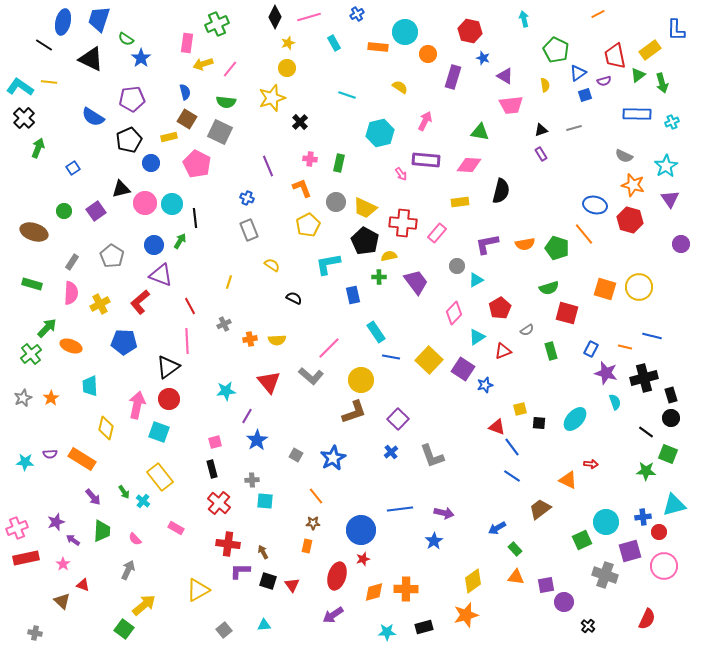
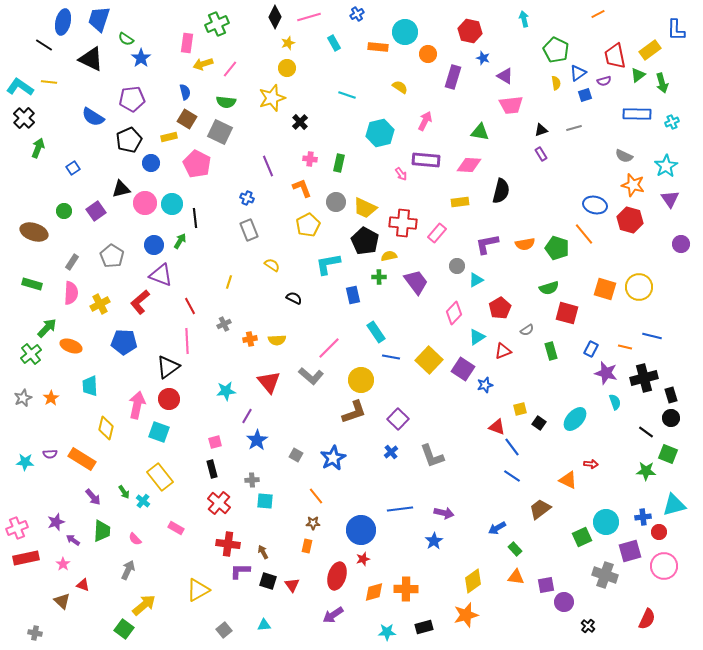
yellow semicircle at (545, 85): moved 11 px right, 2 px up
black square at (539, 423): rotated 32 degrees clockwise
green square at (582, 540): moved 3 px up
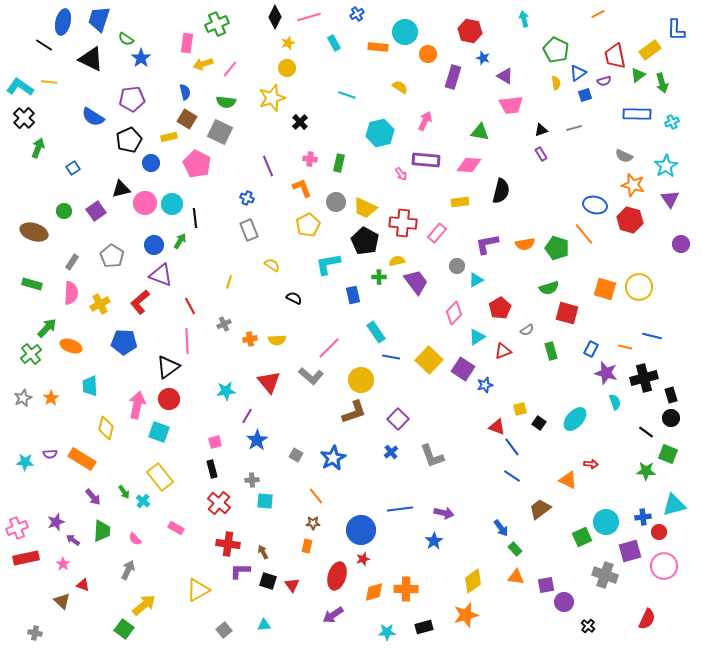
yellow semicircle at (389, 256): moved 8 px right, 5 px down
blue arrow at (497, 528): moved 4 px right; rotated 96 degrees counterclockwise
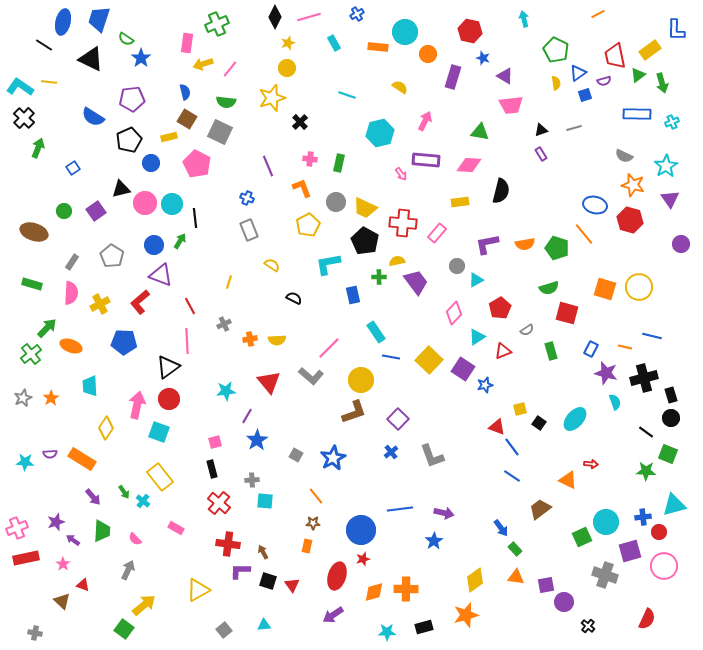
yellow diamond at (106, 428): rotated 20 degrees clockwise
yellow diamond at (473, 581): moved 2 px right, 1 px up
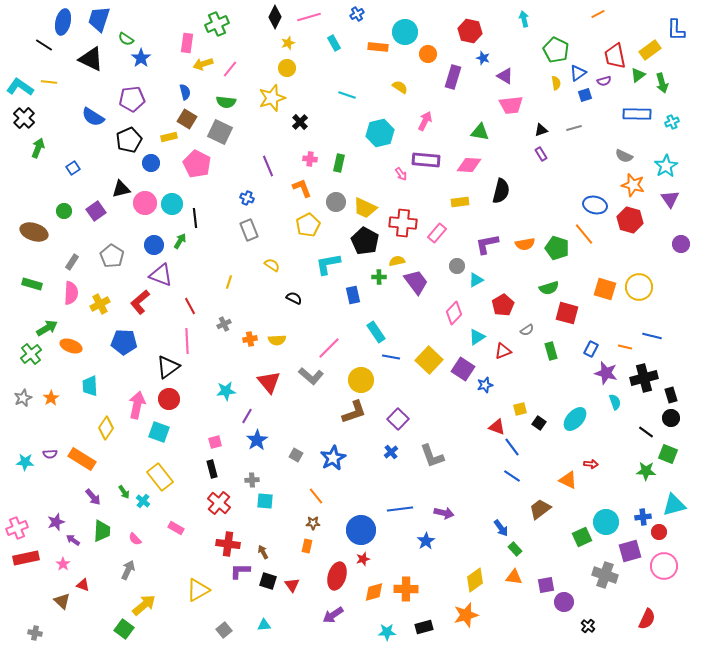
red pentagon at (500, 308): moved 3 px right, 3 px up
green arrow at (47, 328): rotated 15 degrees clockwise
blue star at (434, 541): moved 8 px left
orange triangle at (516, 577): moved 2 px left
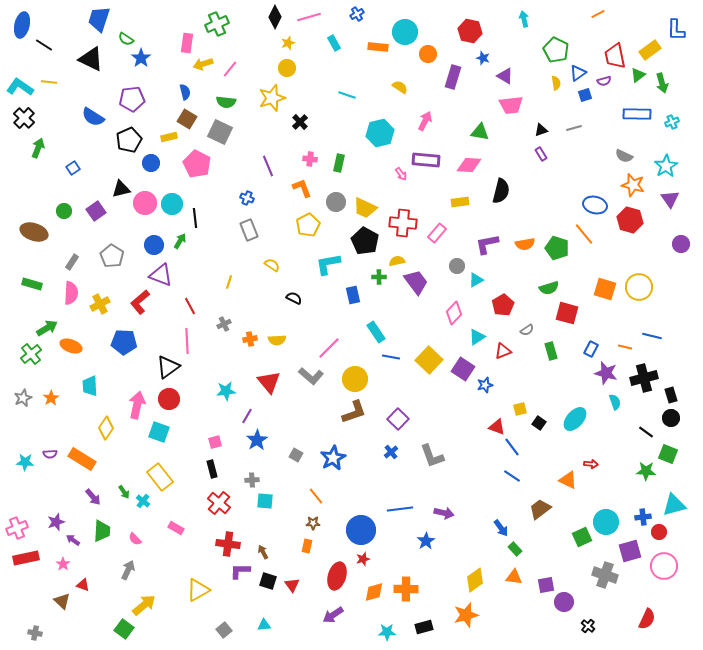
blue ellipse at (63, 22): moved 41 px left, 3 px down
yellow circle at (361, 380): moved 6 px left, 1 px up
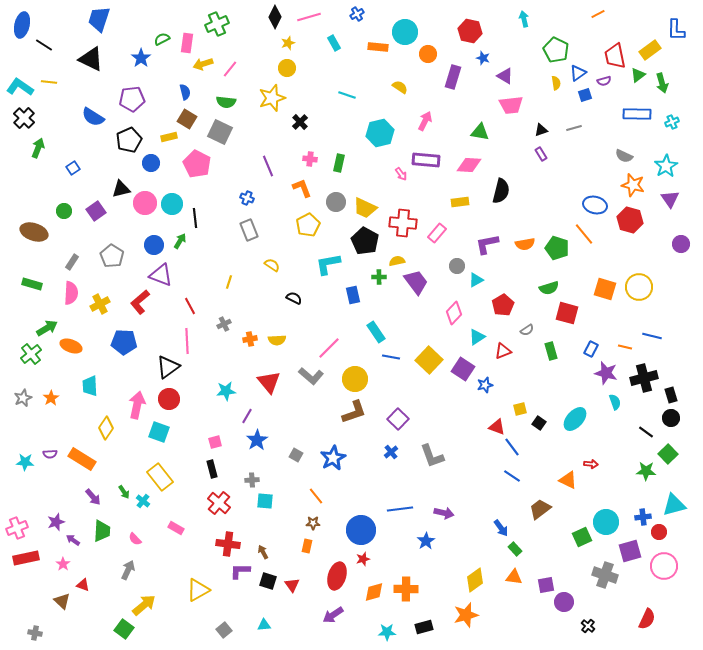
green semicircle at (126, 39): moved 36 px right; rotated 119 degrees clockwise
green square at (668, 454): rotated 24 degrees clockwise
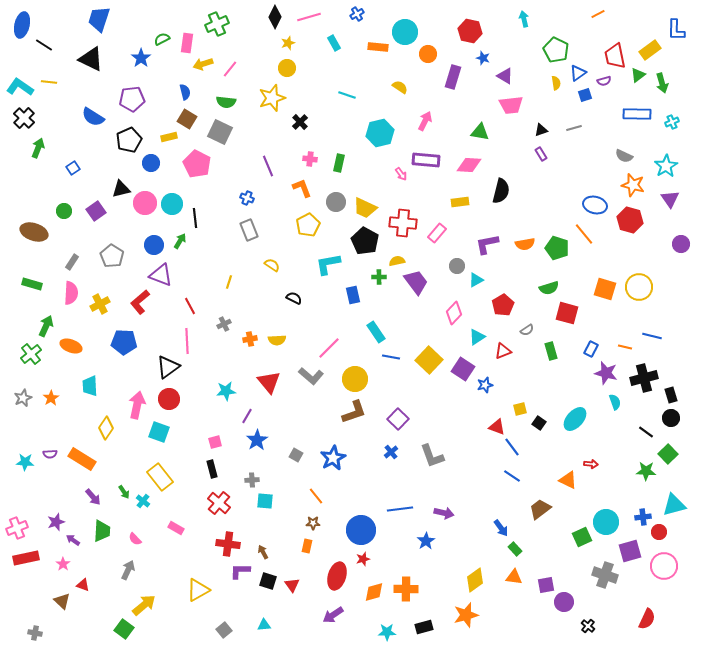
green arrow at (47, 328): moved 1 px left, 2 px up; rotated 35 degrees counterclockwise
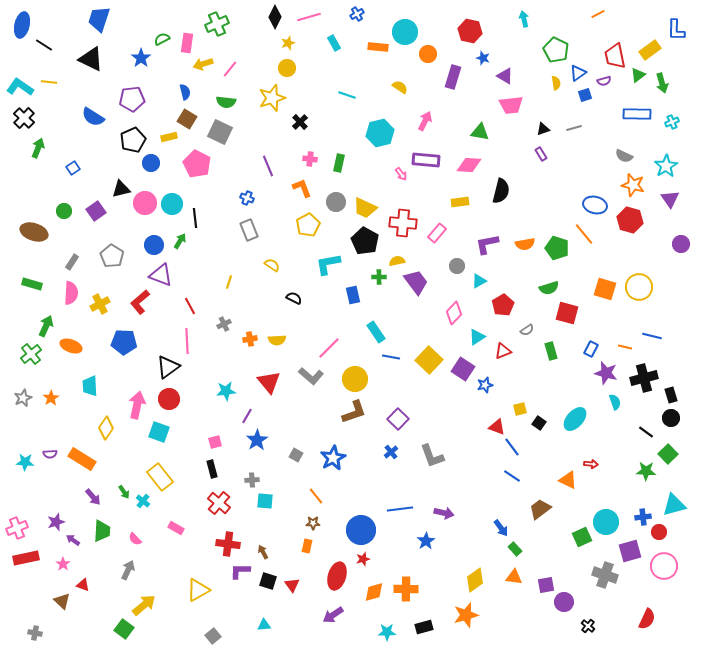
black triangle at (541, 130): moved 2 px right, 1 px up
black pentagon at (129, 140): moved 4 px right
cyan triangle at (476, 280): moved 3 px right, 1 px down
gray square at (224, 630): moved 11 px left, 6 px down
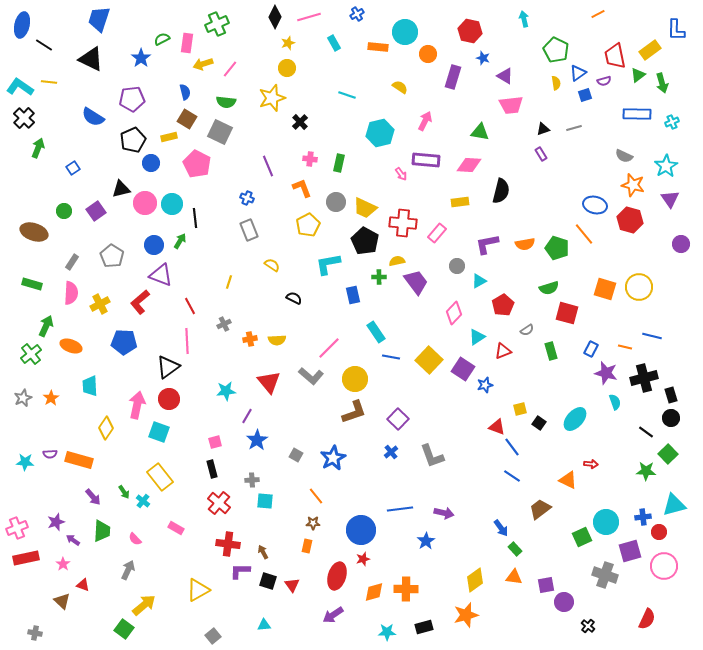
orange rectangle at (82, 459): moved 3 px left, 1 px down; rotated 16 degrees counterclockwise
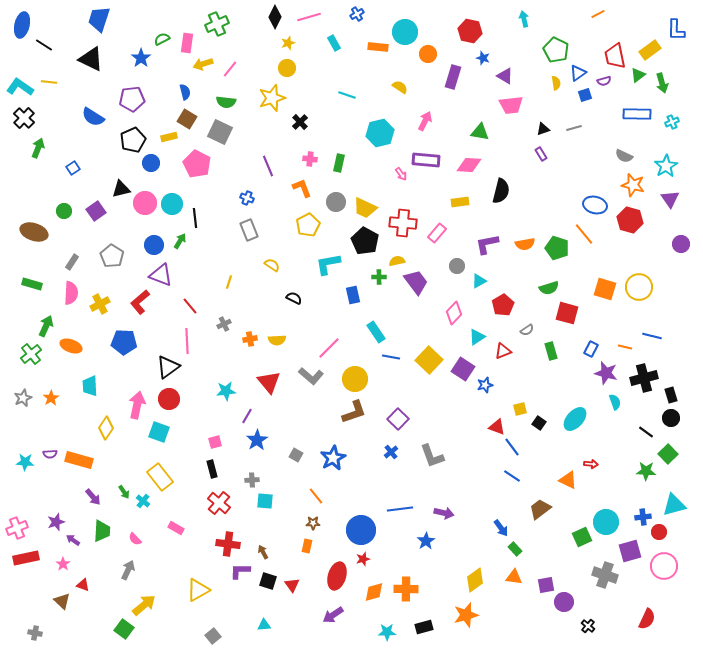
red line at (190, 306): rotated 12 degrees counterclockwise
